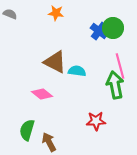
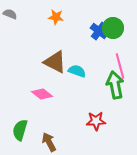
orange star: moved 4 px down
cyan semicircle: rotated 12 degrees clockwise
green semicircle: moved 7 px left
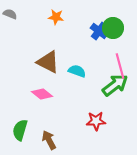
brown triangle: moved 7 px left
green arrow: rotated 64 degrees clockwise
brown arrow: moved 2 px up
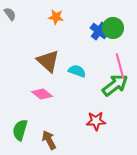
gray semicircle: rotated 32 degrees clockwise
brown triangle: moved 1 px up; rotated 15 degrees clockwise
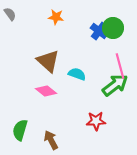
cyan semicircle: moved 3 px down
pink diamond: moved 4 px right, 3 px up
brown arrow: moved 2 px right
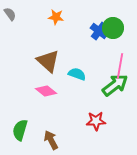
pink line: rotated 25 degrees clockwise
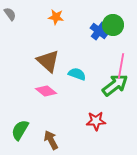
green circle: moved 3 px up
pink line: moved 1 px right
green semicircle: rotated 15 degrees clockwise
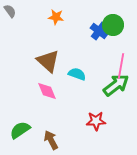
gray semicircle: moved 3 px up
green arrow: moved 1 px right
pink diamond: moved 1 px right; rotated 30 degrees clockwise
green semicircle: rotated 25 degrees clockwise
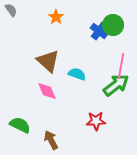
gray semicircle: moved 1 px right, 1 px up
orange star: rotated 28 degrees clockwise
green semicircle: moved 5 px up; rotated 60 degrees clockwise
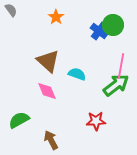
green semicircle: moved 1 px left, 5 px up; rotated 55 degrees counterclockwise
